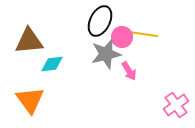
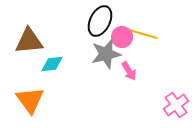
yellow line: rotated 8 degrees clockwise
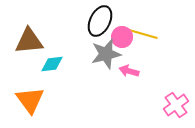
pink arrow: rotated 138 degrees clockwise
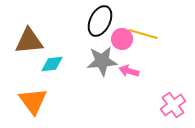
pink circle: moved 2 px down
gray star: moved 4 px left, 7 px down; rotated 8 degrees clockwise
orange triangle: moved 3 px right, 1 px down
pink cross: moved 3 px left
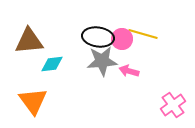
black ellipse: moved 2 px left, 16 px down; rotated 72 degrees clockwise
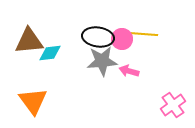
yellow line: rotated 12 degrees counterclockwise
cyan diamond: moved 2 px left, 11 px up
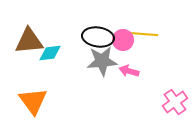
pink circle: moved 1 px right, 1 px down
pink cross: moved 2 px right, 3 px up
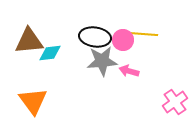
black ellipse: moved 3 px left
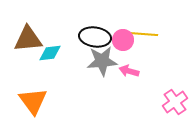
brown triangle: moved 1 px left, 2 px up
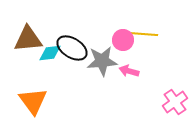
black ellipse: moved 23 px left, 11 px down; rotated 24 degrees clockwise
